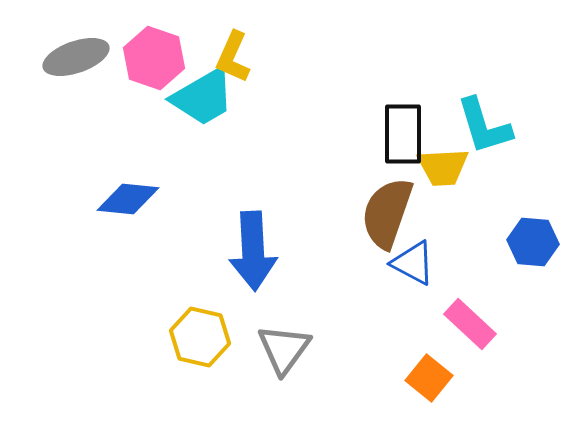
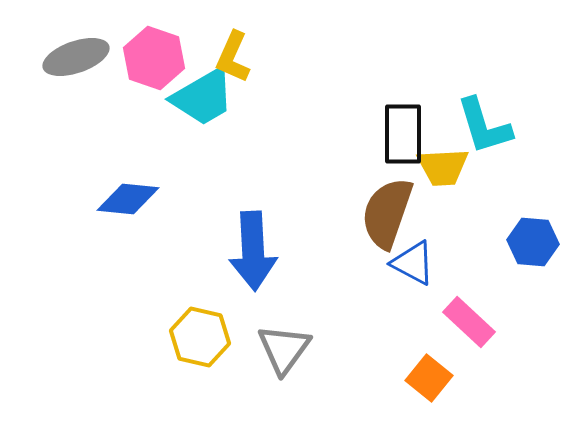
pink rectangle: moved 1 px left, 2 px up
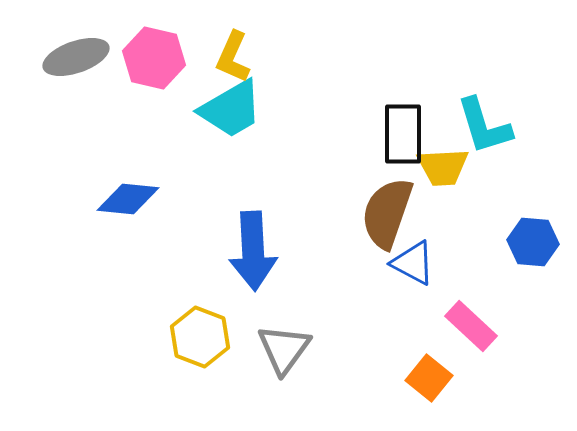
pink hexagon: rotated 6 degrees counterclockwise
cyan trapezoid: moved 28 px right, 12 px down
pink rectangle: moved 2 px right, 4 px down
yellow hexagon: rotated 8 degrees clockwise
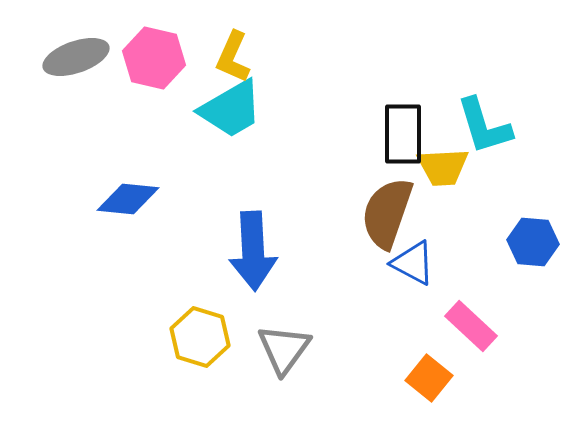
yellow hexagon: rotated 4 degrees counterclockwise
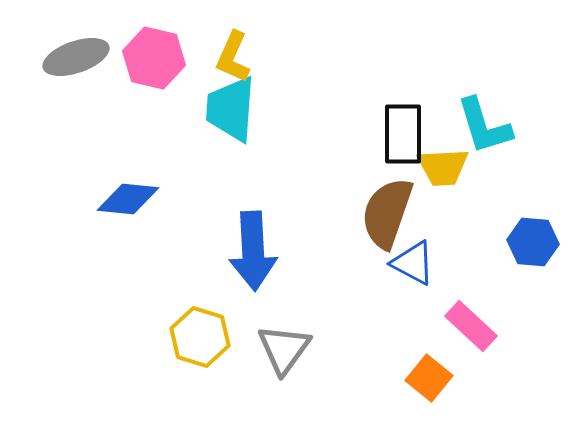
cyan trapezoid: rotated 124 degrees clockwise
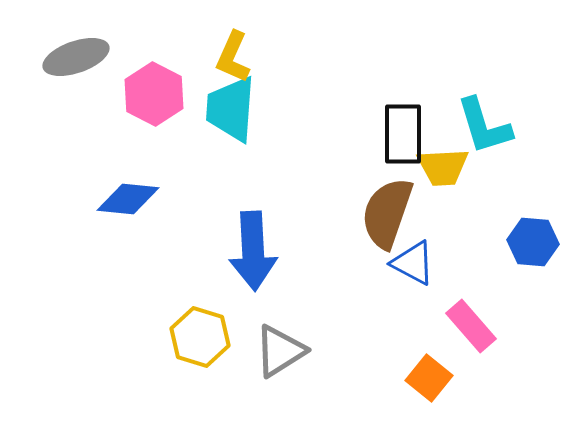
pink hexagon: moved 36 px down; rotated 14 degrees clockwise
pink rectangle: rotated 6 degrees clockwise
gray triangle: moved 4 px left, 2 px down; rotated 22 degrees clockwise
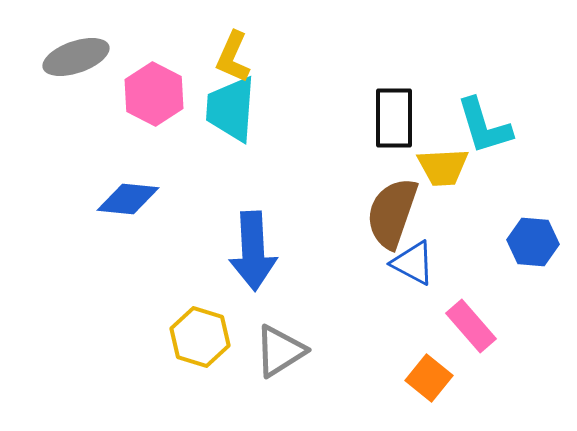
black rectangle: moved 9 px left, 16 px up
brown semicircle: moved 5 px right
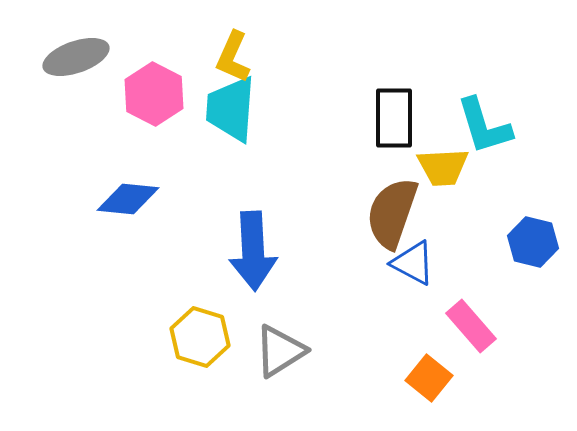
blue hexagon: rotated 9 degrees clockwise
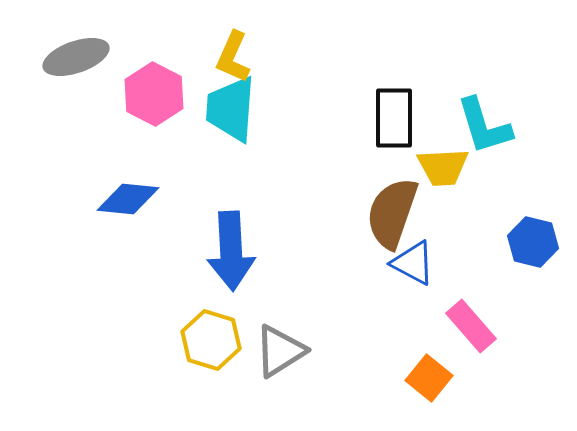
blue arrow: moved 22 px left
yellow hexagon: moved 11 px right, 3 px down
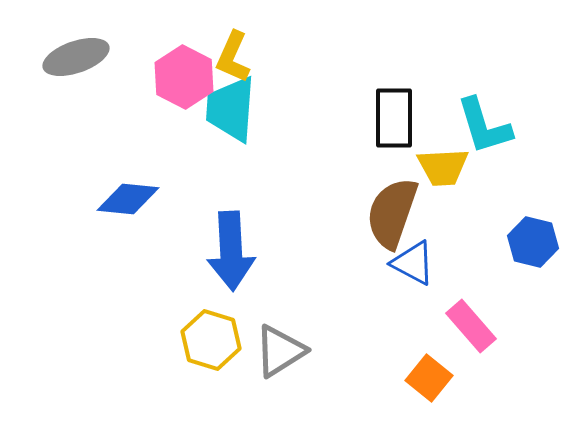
pink hexagon: moved 30 px right, 17 px up
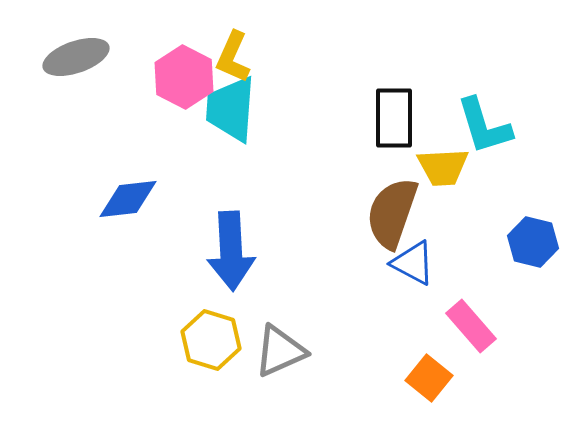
blue diamond: rotated 12 degrees counterclockwise
gray triangle: rotated 8 degrees clockwise
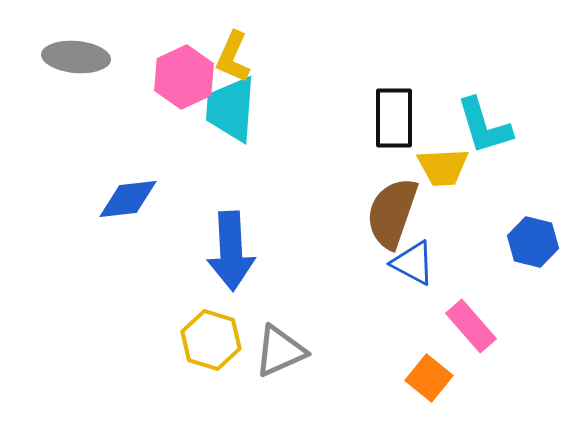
gray ellipse: rotated 24 degrees clockwise
pink hexagon: rotated 8 degrees clockwise
